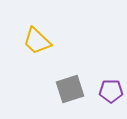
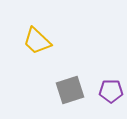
gray square: moved 1 px down
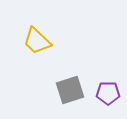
purple pentagon: moved 3 px left, 2 px down
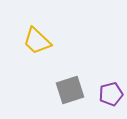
purple pentagon: moved 3 px right, 1 px down; rotated 15 degrees counterclockwise
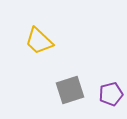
yellow trapezoid: moved 2 px right
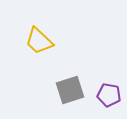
purple pentagon: moved 2 px left, 1 px down; rotated 25 degrees clockwise
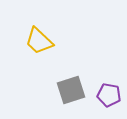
gray square: moved 1 px right
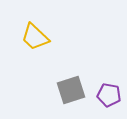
yellow trapezoid: moved 4 px left, 4 px up
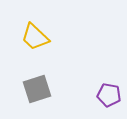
gray square: moved 34 px left, 1 px up
